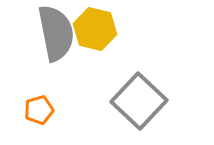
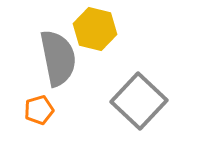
gray semicircle: moved 2 px right, 25 px down
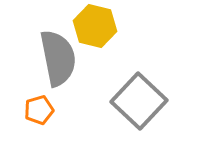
yellow hexagon: moved 3 px up
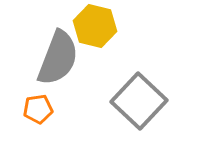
gray semicircle: rotated 32 degrees clockwise
orange pentagon: moved 1 px left, 1 px up; rotated 8 degrees clockwise
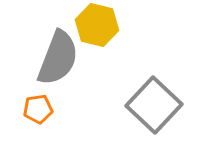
yellow hexagon: moved 2 px right, 1 px up
gray square: moved 15 px right, 4 px down
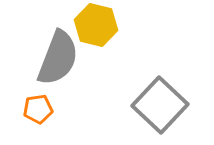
yellow hexagon: moved 1 px left
gray square: moved 6 px right
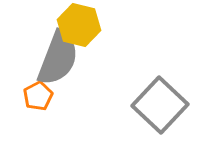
yellow hexagon: moved 17 px left
orange pentagon: moved 13 px up; rotated 20 degrees counterclockwise
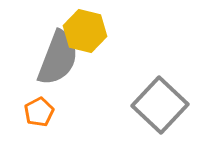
yellow hexagon: moved 6 px right, 6 px down
orange pentagon: moved 1 px right, 16 px down
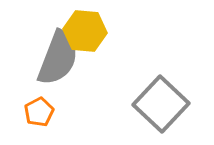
yellow hexagon: rotated 9 degrees counterclockwise
gray square: moved 1 px right, 1 px up
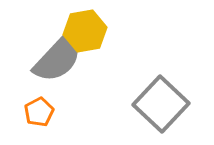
yellow hexagon: rotated 15 degrees counterclockwise
gray semicircle: rotated 22 degrees clockwise
